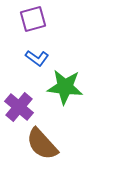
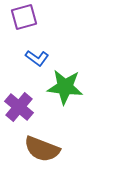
purple square: moved 9 px left, 2 px up
brown semicircle: moved 5 px down; rotated 27 degrees counterclockwise
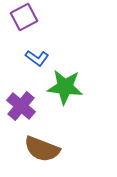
purple square: rotated 12 degrees counterclockwise
purple cross: moved 2 px right, 1 px up
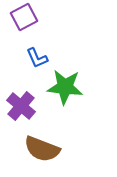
blue L-shape: rotated 30 degrees clockwise
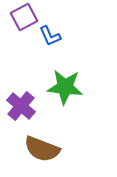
blue L-shape: moved 13 px right, 22 px up
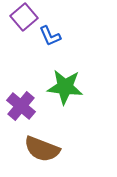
purple square: rotated 12 degrees counterclockwise
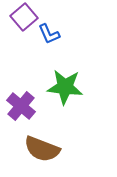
blue L-shape: moved 1 px left, 2 px up
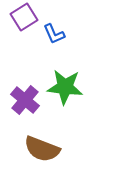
purple square: rotated 8 degrees clockwise
blue L-shape: moved 5 px right
purple cross: moved 4 px right, 6 px up
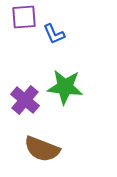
purple square: rotated 28 degrees clockwise
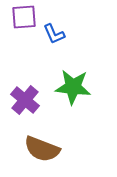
green star: moved 8 px right
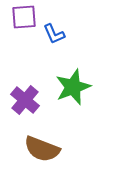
green star: rotated 27 degrees counterclockwise
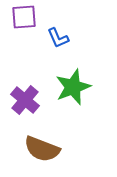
blue L-shape: moved 4 px right, 4 px down
